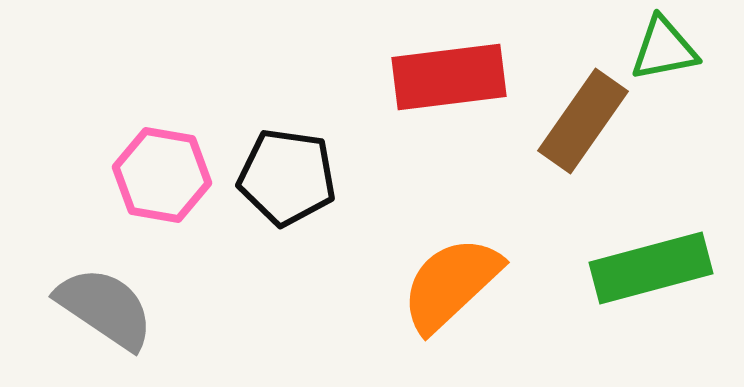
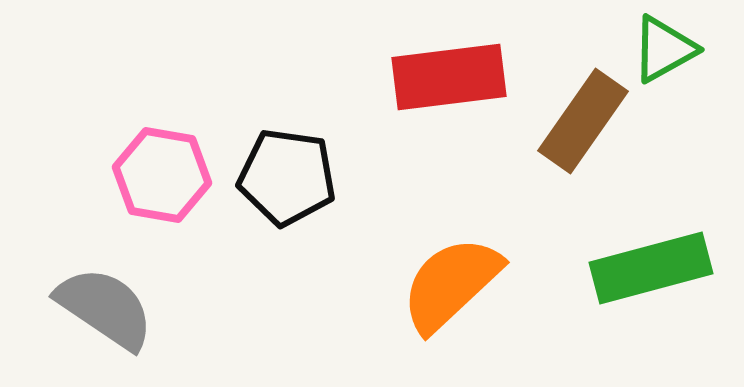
green triangle: rotated 18 degrees counterclockwise
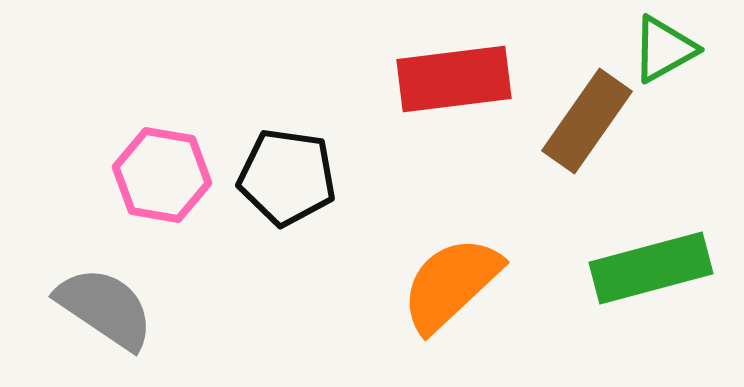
red rectangle: moved 5 px right, 2 px down
brown rectangle: moved 4 px right
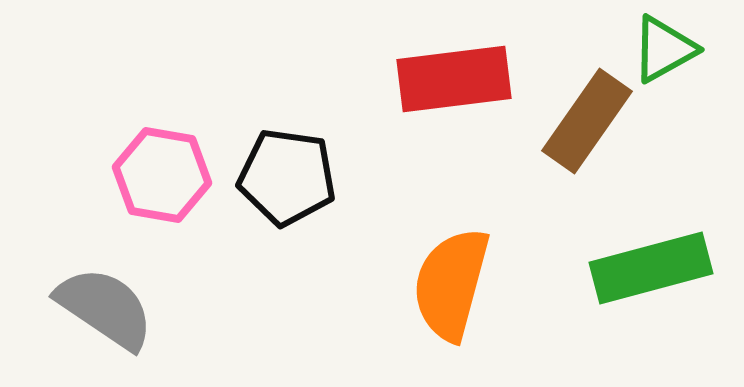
orange semicircle: rotated 32 degrees counterclockwise
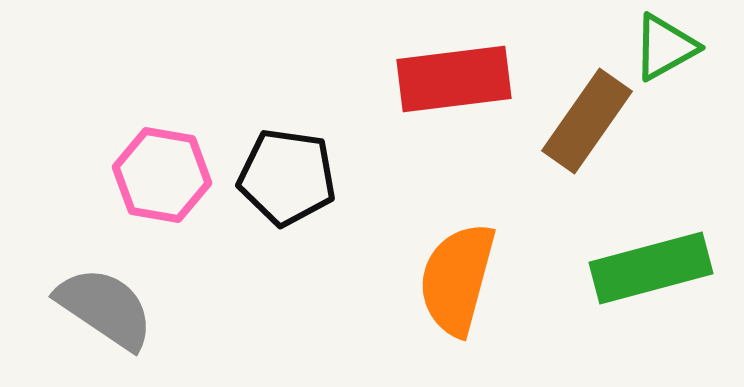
green triangle: moved 1 px right, 2 px up
orange semicircle: moved 6 px right, 5 px up
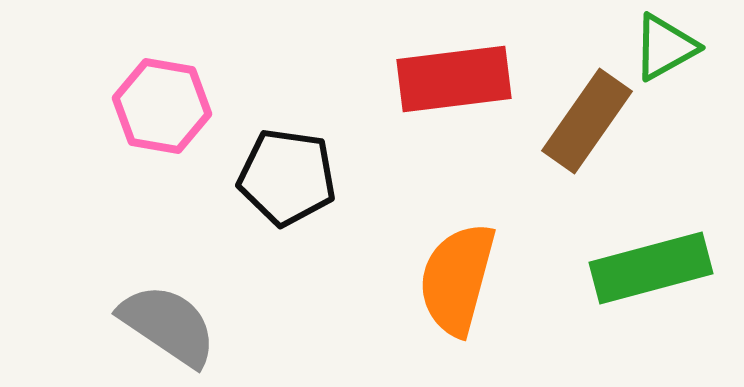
pink hexagon: moved 69 px up
gray semicircle: moved 63 px right, 17 px down
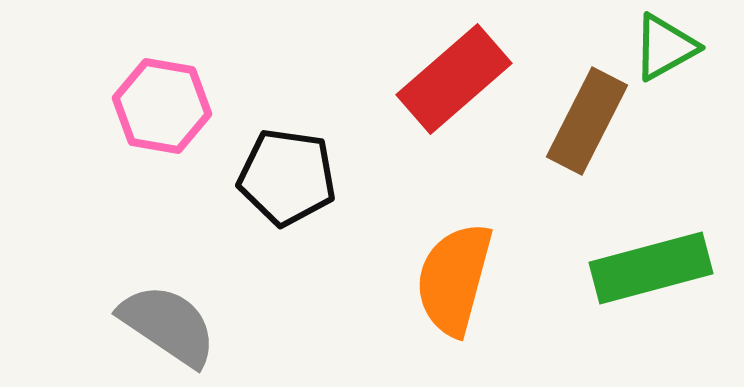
red rectangle: rotated 34 degrees counterclockwise
brown rectangle: rotated 8 degrees counterclockwise
orange semicircle: moved 3 px left
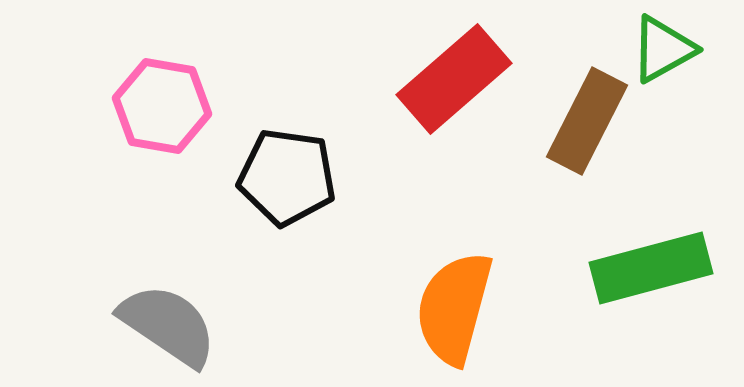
green triangle: moved 2 px left, 2 px down
orange semicircle: moved 29 px down
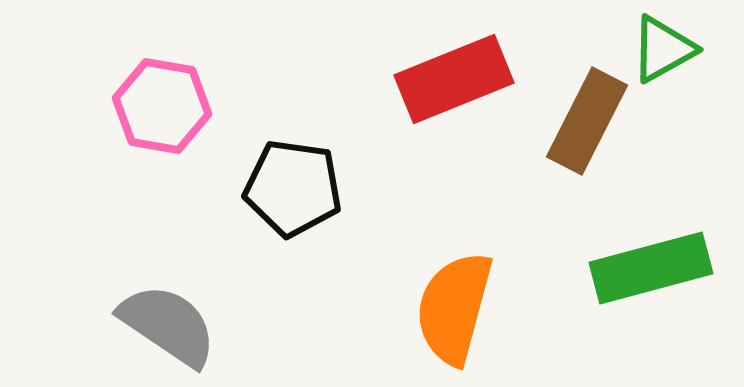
red rectangle: rotated 19 degrees clockwise
black pentagon: moved 6 px right, 11 px down
